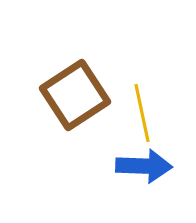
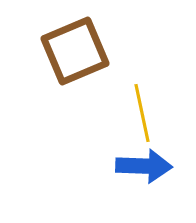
brown square: moved 44 px up; rotated 10 degrees clockwise
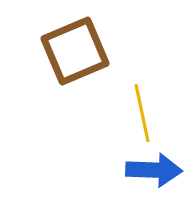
blue arrow: moved 10 px right, 4 px down
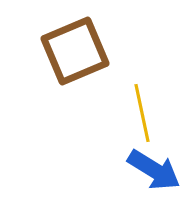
blue arrow: rotated 30 degrees clockwise
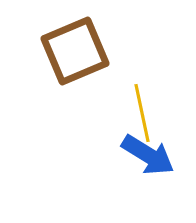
blue arrow: moved 6 px left, 15 px up
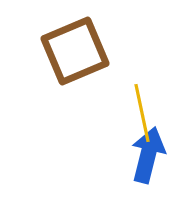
blue arrow: rotated 108 degrees counterclockwise
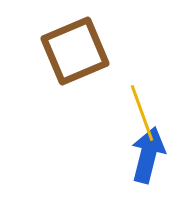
yellow line: rotated 8 degrees counterclockwise
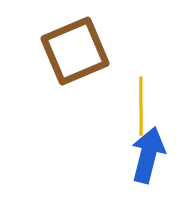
yellow line: moved 1 px left, 7 px up; rotated 20 degrees clockwise
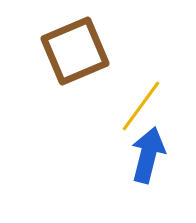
yellow line: rotated 36 degrees clockwise
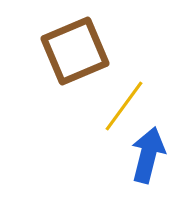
yellow line: moved 17 px left
